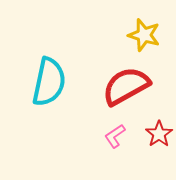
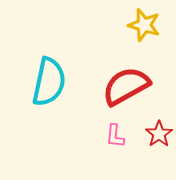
yellow star: moved 10 px up
pink L-shape: rotated 50 degrees counterclockwise
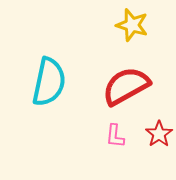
yellow star: moved 12 px left
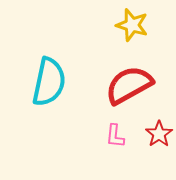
red semicircle: moved 3 px right, 1 px up
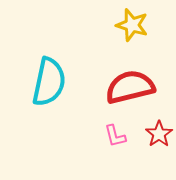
red semicircle: moved 1 px right, 2 px down; rotated 15 degrees clockwise
pink L-shape: rotated 20 degrees counterclockwise
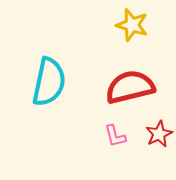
red star: rotated 8 degrees clockwise
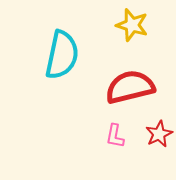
cyan semicircle: moved 13 px right, 27 px up
pink L-shape: rotated 25 degrees clockwise
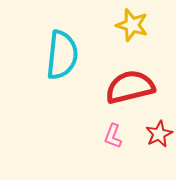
cyan semicircle: rotated 6 degrees counterclockwise
pink L-shape: moved 2 px left; rotated 10 degrees clockwise
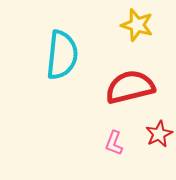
yellow star: moved 5 px right
pink L-shape: moved 1 px right, 7 px down
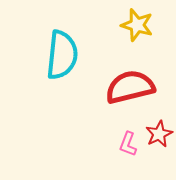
pink L-shape: moved 14 px right, 1 px down
